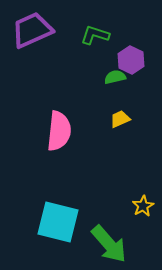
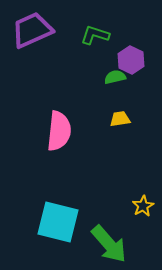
yellow trapezoid: rotated 15 degrees clockwise
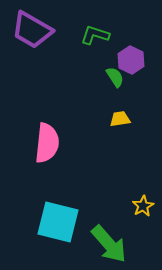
purple trapezoid: rotated 126 degrees counterclockwise
green semicircle: rotated 70 degrees clockwise
pink semicircle: moved 12 px left, 12 px down
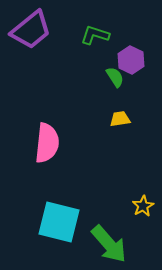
purple trapezoid: moved 1 px left; rotated 69 degrees counterclockwise
cyan square: moved 1 px right
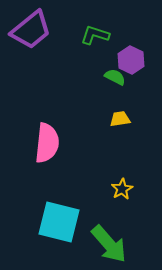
green semicircle: rotated 30 degrees counterclockwise
yellow star: moved 21 px left, 17 px up
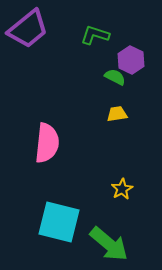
purple trapezoid: moved 3 px left, 1 px up
yellow trapezoid: moved 3 px left, 5 px up
green arrow: rotated 9 degrees counterclockwise
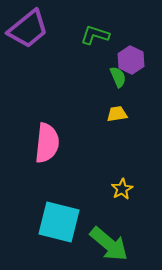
green semicircle: moved 3 px right; rotated 40 degrees clockwise
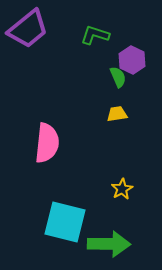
purple hexagon: moved 1 px right
cyan square: moved 6 px right
green arrow: rotated 39 degrees counterclockwise
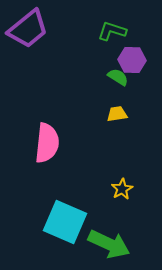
green L-shape: moved 17 px right, 4 px up
purple hexagon: rotated 24 degrees counterclockwise
green semicircle: rotated 35 degrees counterclockwise
cyan square: rotated 9 degrees clockwise
green arrow: rotated 24 degrees clockwise
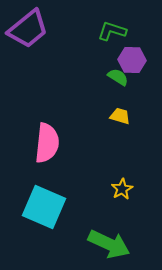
yellow trapezoid: moved 3 px right, 2 px down; rotated 25 degrees clockwise
cyan square: moved 21 px left, 15 px up
